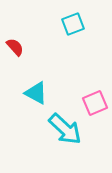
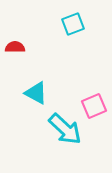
red semicircle: rotated 48 degrees counterclockwise
pink square: moved 1 px left, 3 px down
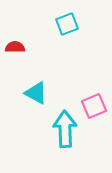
cyan square: moved 6 px left
cyan arrow: rotated 135 degrees counterclockwise
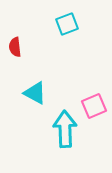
red semicircle: rotated 96 degrees counterclockwise
cyan triangle: moved 1 px left
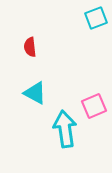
cyan square: moved 29 px right, 6 px up
red semicircle: moved 15 px right
cyan arrow: rotated 6 degrees counterclockwise
